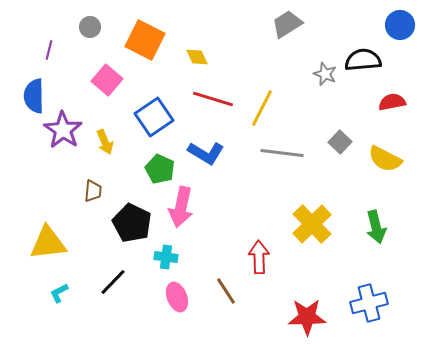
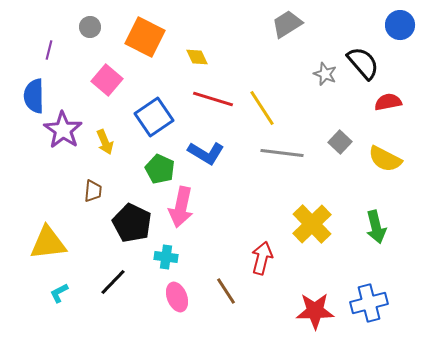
orange square: moved 3 px up
black semicircle: moved 3 px down; rotated 54 degrees clockwise
red semicircle: moved 4 px left
yellow line: rotated 60 degrees counterclockwise
red arrow: moved 3 px right, 1 px down; rotated 16 degrees clockwise
red star: moved 8 px right, 6 px up
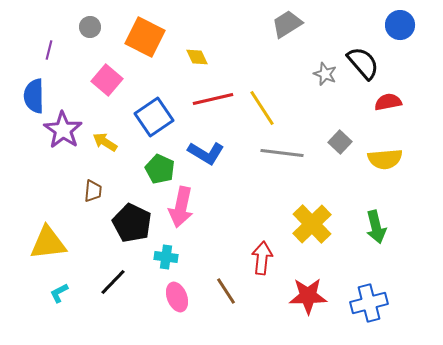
red line: rotated 30 degrees counterclockwise
yellow arrow: rotated 145 degrees clockwise
yellow semicircle: rotated 32 degrees counterclockwise
red arrow: rotated 8 degrees counterclockwise
red star: moved 7 px left, 15 px up
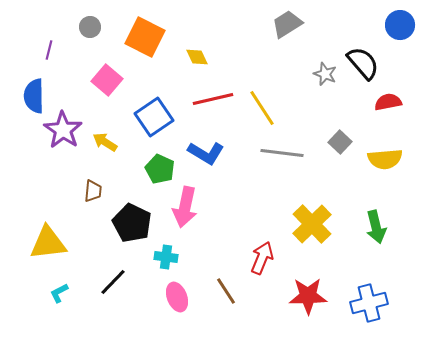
pink arrow: moved 4 px right
red arrow: rotated 16 degrees clockwise
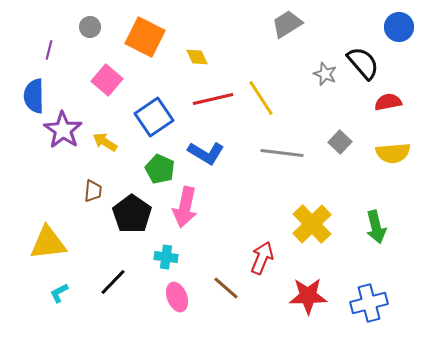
blue circle: moved 1 px left, 2 px down
yellow line: moved 1 px left, 10 px up
yellow semicircle: moved 8 px right, 6 px up
black pentagon: moved 9 px up; rotated 9 degrees clockwise
brown line: moved 3 px up; rotated 16 degrees counterclockwise
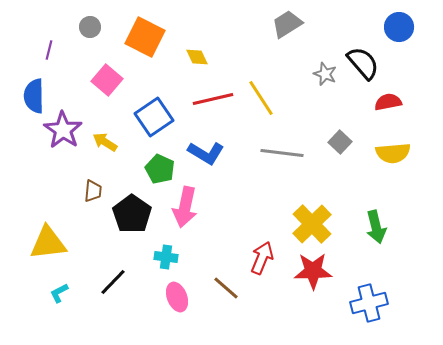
red star: moved 5 px right, 25 px up
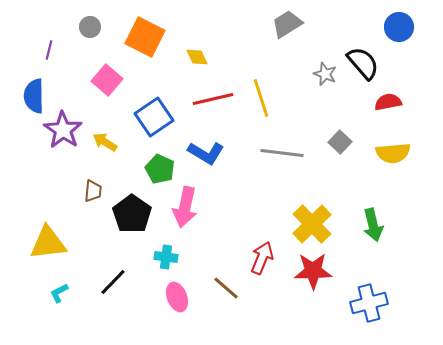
yellow line: rotated 15 degrees clockwise
green arrow: moved 3 px left, 2 px up
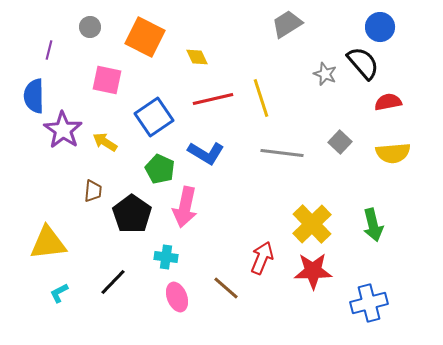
blue circle: moved 19 px left
pink square: rotated 28 degrees counterclockwise
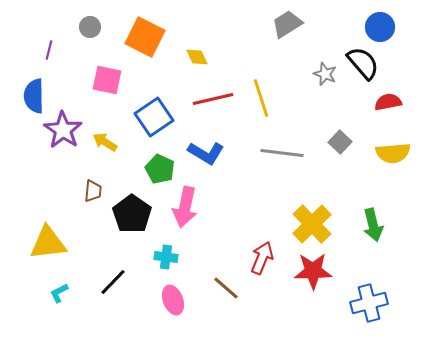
pink ellipse: moved 4 px left, 3 px down
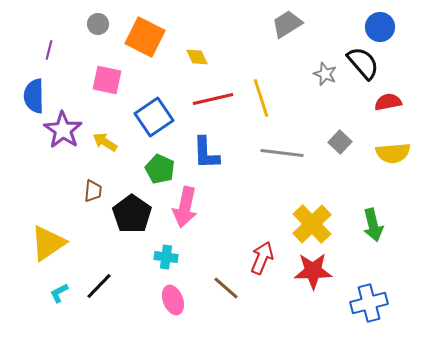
gray circle: moved 8 px right, 3 px up
blue L-shape: rotated 57 degrees clockwise
yellow triangle: rotated 27 degrees counterclockwise
black line: moved 14 px left, 4 px down
